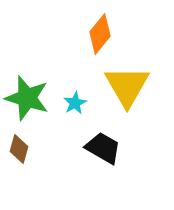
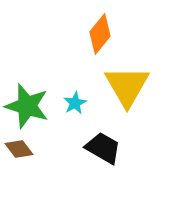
green star: moved 8 px down
brown diamond: rotated 52 degrees counterclockwise
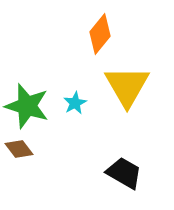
black trapezoid: moved 21 px right, 25 px down
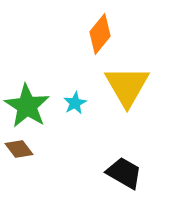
green star: rotated 15 degrees clockwise
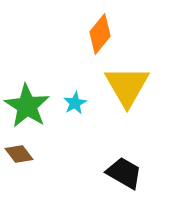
brown diamond: moved 5 px down
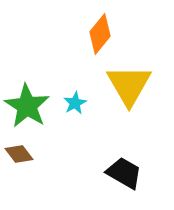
yellow triangle: moved 2 px right, 1 px up
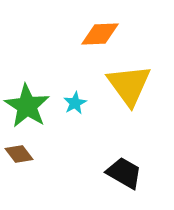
orange diamond: rotated 48 degrees clockwise
yellow triangle: rotated 6 degrees counterclockwise
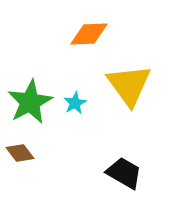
orange diamond: moved 11 px left
green star: moved 3 px right, 4 px up; rotated 12 degrees clockwise
brown diamond: moved 1 px right, 1 px up
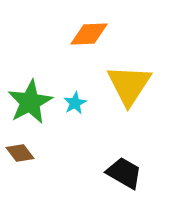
yellow triangle: rotated 9 degrees clockwise
